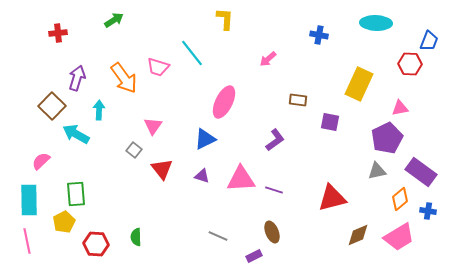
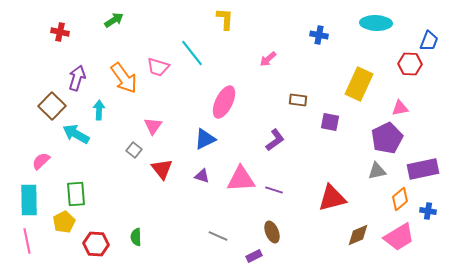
red cross at (58, 33): moved 2 px right, 1 px up; rotated 18 degrees clockwise
purple rectangle at (421, 172): moved 2 px right, 3 px up; rotated 48 degrees counterclockwise
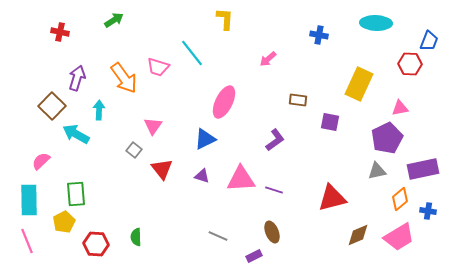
pink line at (27, 241): rotated 10 degrees counterclockwise
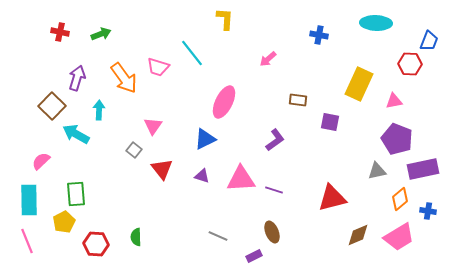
green arrow at (114, 20): moved 13 px left, 14 px down; rotated 12 degrees clockwise
pink triangle at (400, 108): moved 6 px left, 7 px up
purple pentagon at (387, 138): moved 10 px right, 1 px down; rotated 24 degrees counterclockwise
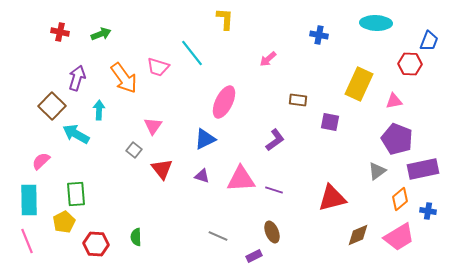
gray triangle at (377, 171): rotated 24 degrees counterclockwise
